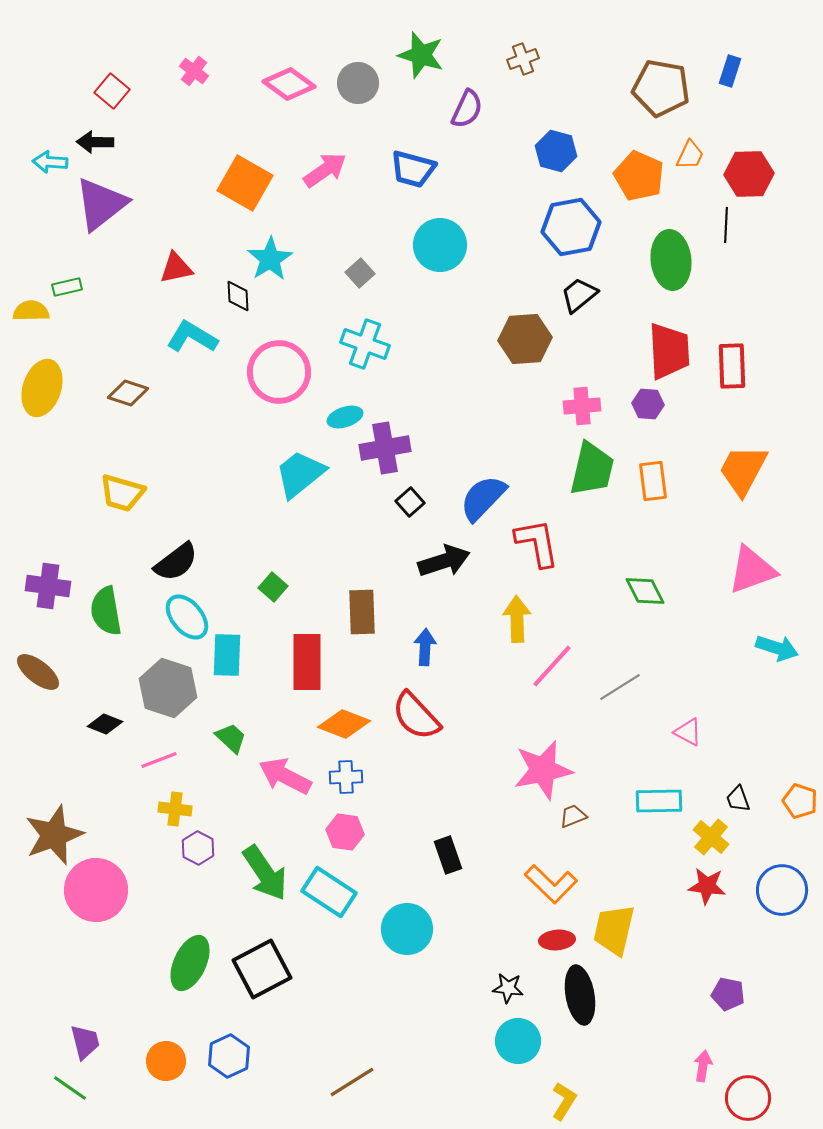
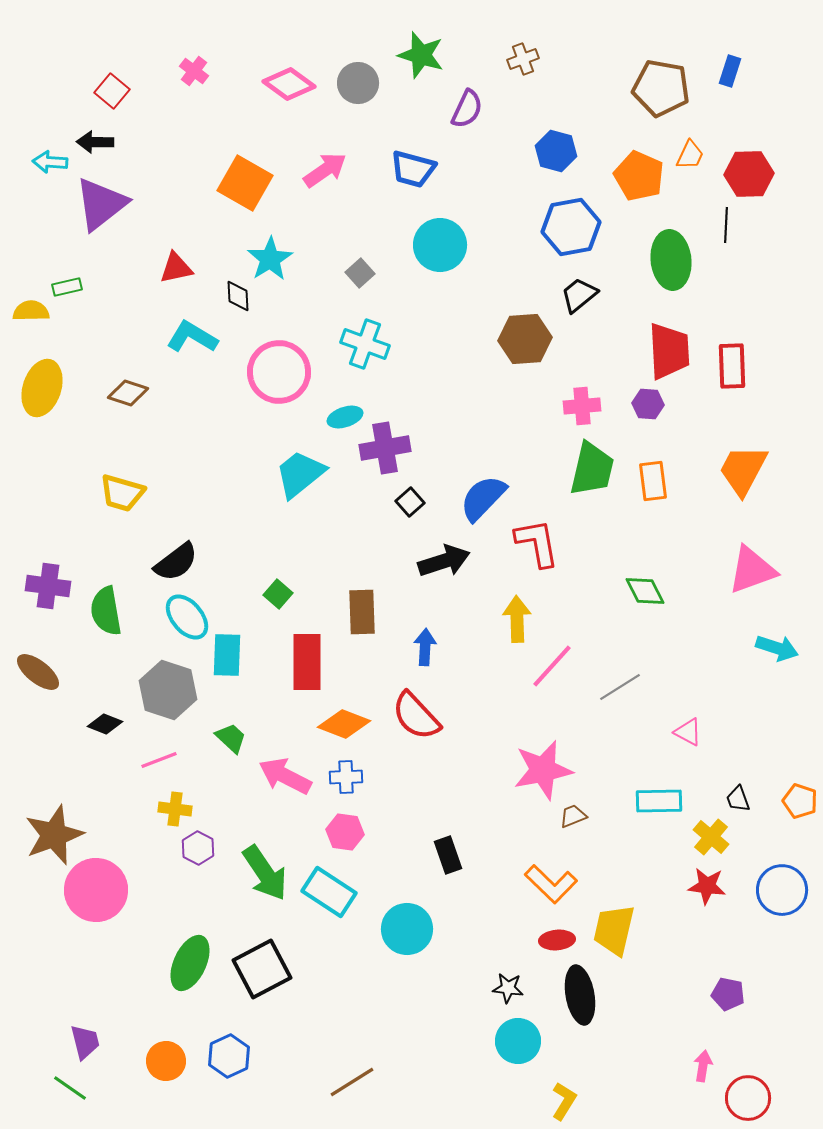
green square at (273, 587): moved 5 px right, 7 px down
gray hexagon at (168, 688): moved 2 px down
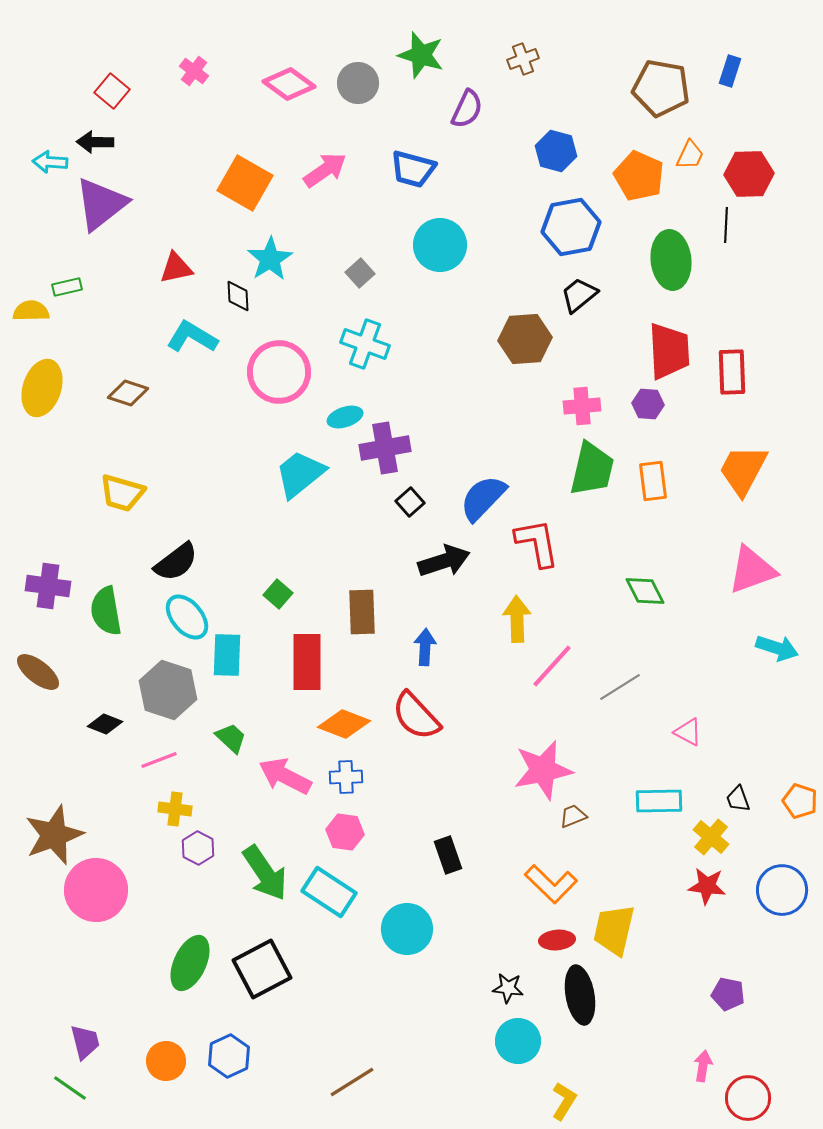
red rectangle at (732, 366): moved 6 px down
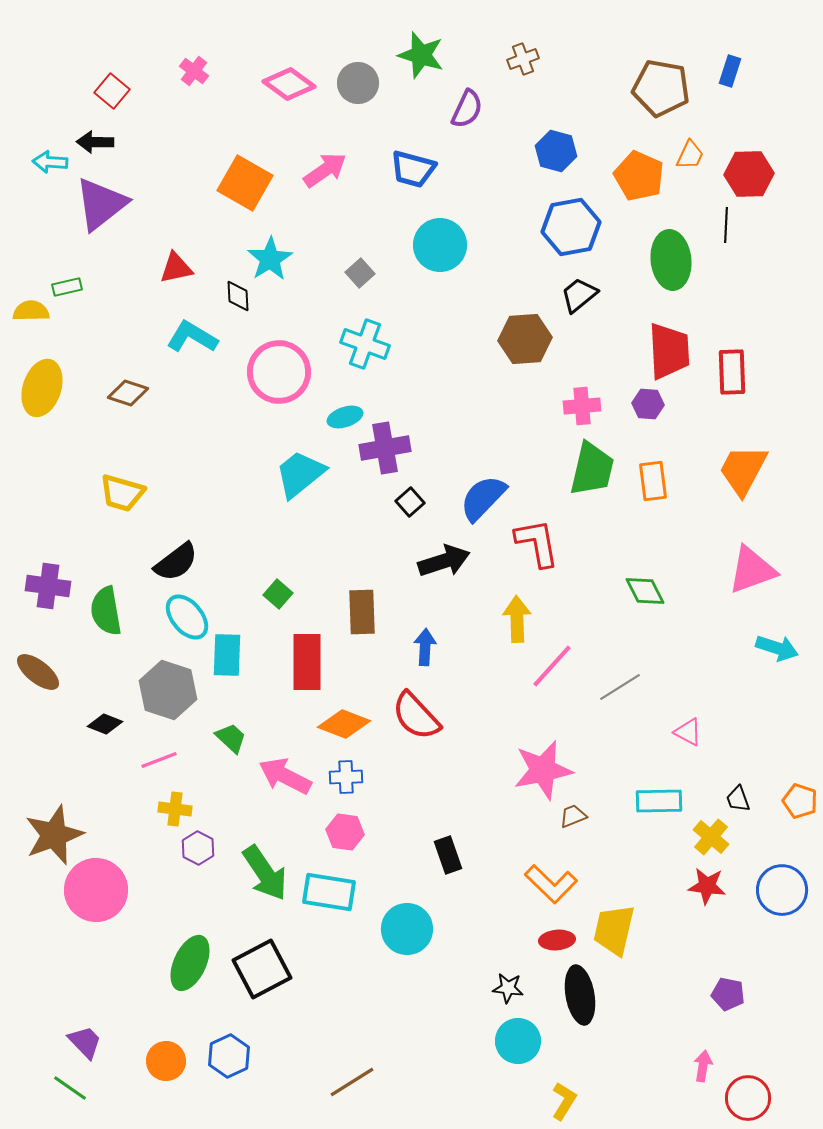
cyan rectangle at (329, 892): rotated 24 degrees counterclockwise
purple trapezoid at (85, 1042): rotated 30 degrees counterclockwise
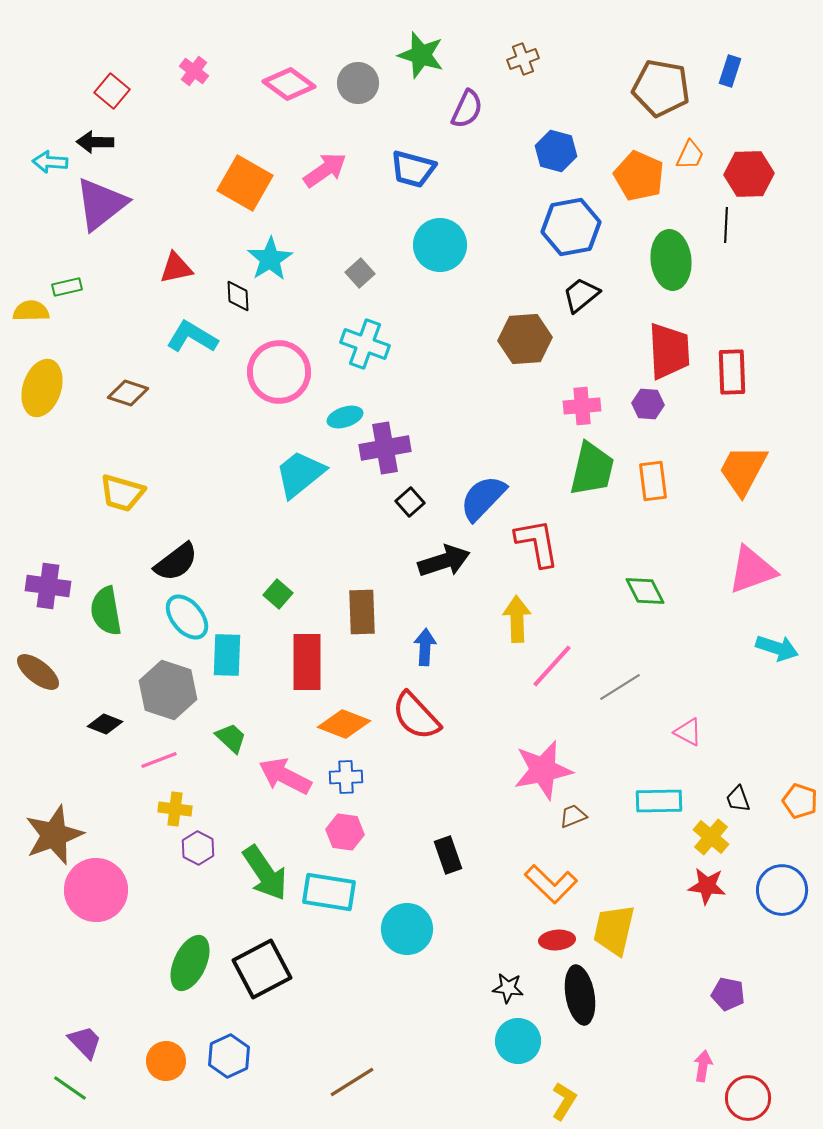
black trapezoid at (579, 295): moved 2 px right
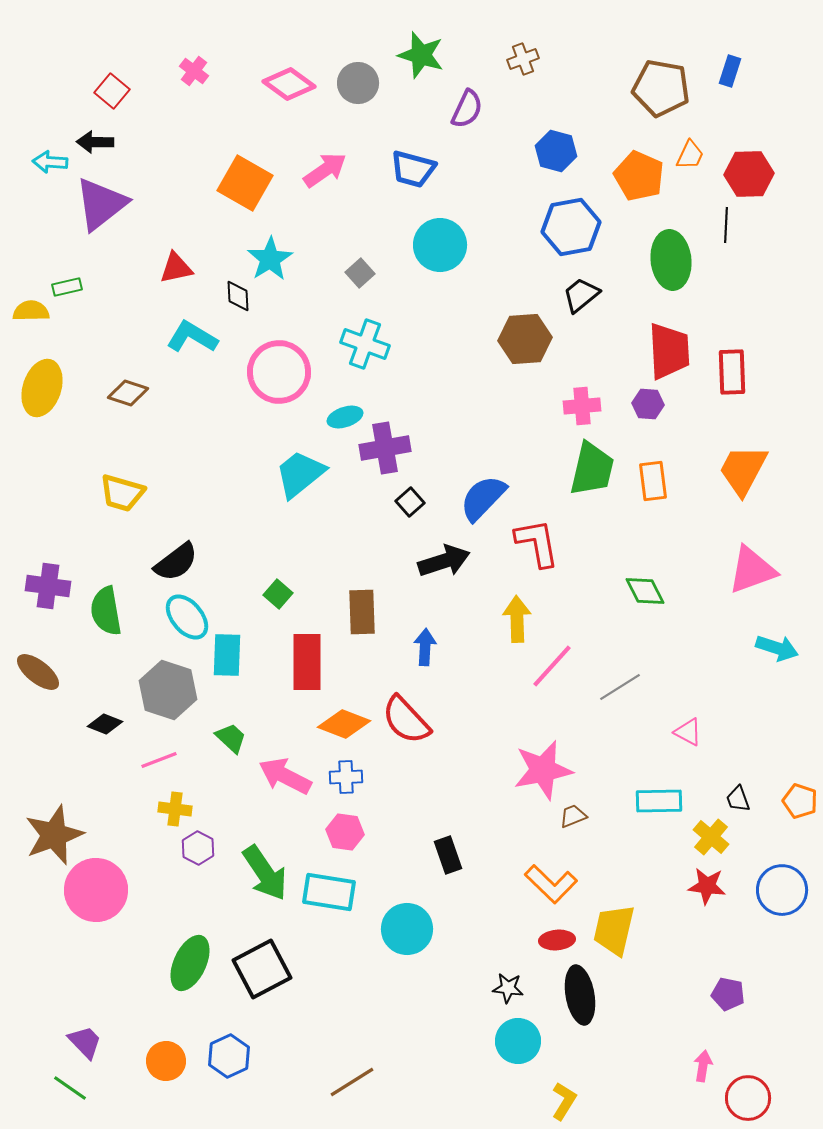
red semicircle at (416, 716): moved 10 px left, 4 px down
